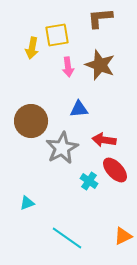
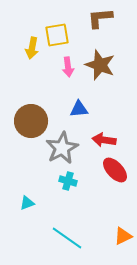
cyan cross: moved 21 px left; rotated 18 degrees counterclockwise
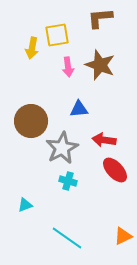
cyan triangle: moved 2 px left, 2 px down
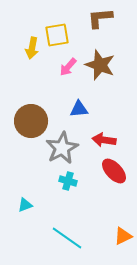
pink arrow: rotated 48 degrees clockwise
red ellipse: moved 1 px left, 1 px down
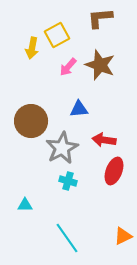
yellow square: rotated 20 degrees counterclockwise
red ellipse: rotated 64 degrees clockwise
cyan triangle: rotated 21 degrees clockwise
cyan line: rotated 20 degrees clockwise
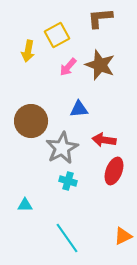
yellow arrow: moved 4 px left, 3 px down
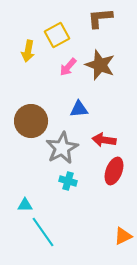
cyan line: moved 24 px left, 6 px up
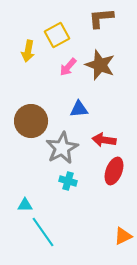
brown L-shape: moved 1 px right
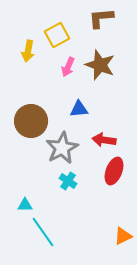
pink arrow: rotated 18 degrees counterclockwise
cyan cross: rotated 18 degrees clockwise
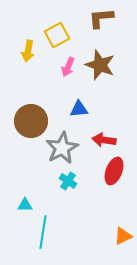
cyan line: rotated 44 degrees clockwise
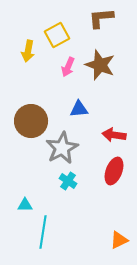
red arrow: moved 10 px right, 5 px up
orange triangle: moved 4 px left, 4 px down
